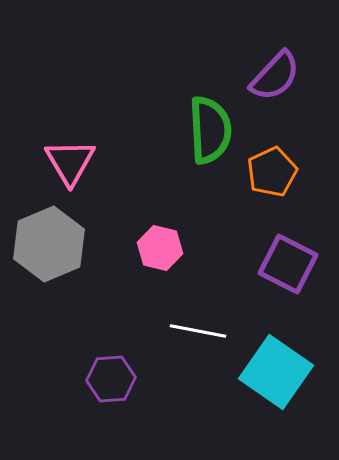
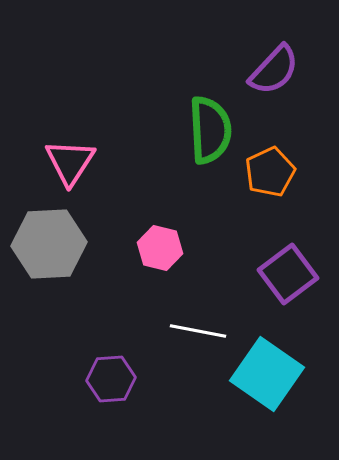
purple semicircle: moved 1 px left, 6 px up
pink triangle: rotated 4 degrees clockwise
orange pentagon: moved 2 px left
gray hexagon: rotated 20 degrees clockwise
purple square: moved 10 px down; rotated 26 degrees clockwise
cyan square: moved 9 px left, 2 px down
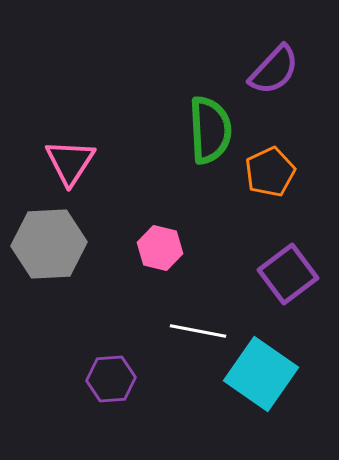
cyan square: moved 6 px left
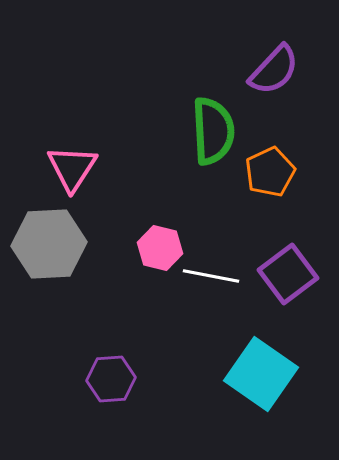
green semicircle: moved 3 px right, 1 px down
pink triangle: moved 2 px right, 6 px down
white line: moved 13 px right, 55 px up
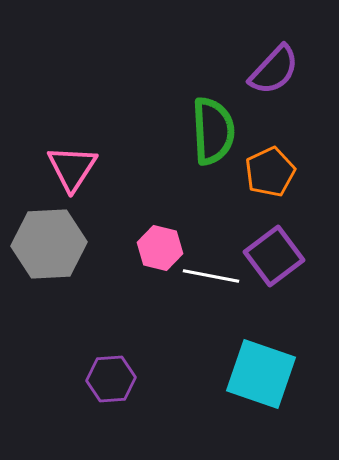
purple square: moved 14 px left, 18 px up
cyan square: rotated 16 degrees counterclockwise
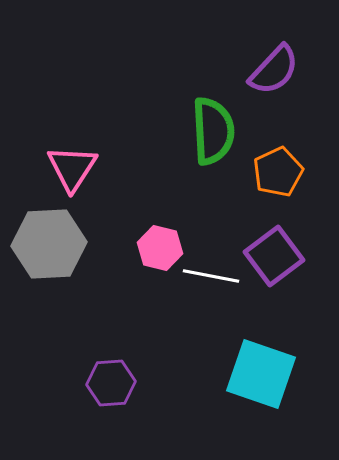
orange pentagon: moved 8 px right
purple hexagon: moved 4 px down
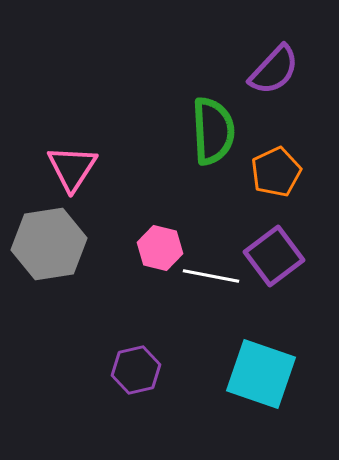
orange pentagon: moved 2 px left
gray hexagon: rotated 6 degrees counterclockwise
purple hexagon: moved 25 px right, 13 px up; rotated 9 degrees counterclockwise
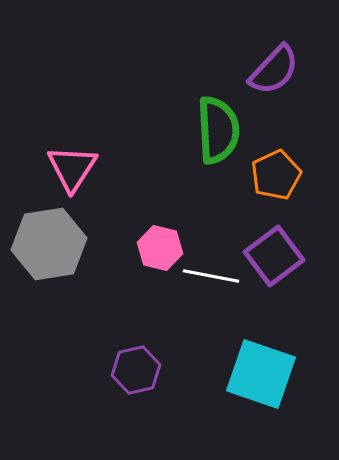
green semicircle: moved 5 px right, 1 px up
orange pentagon: moved 3 px down
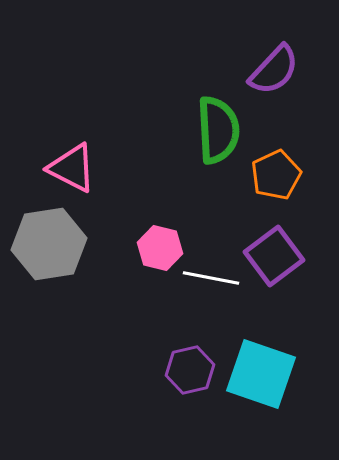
pink triangle: rotated 36 degrees counterclockwise
white line: moved 2 px down
purple hexagon: moved 54 px right
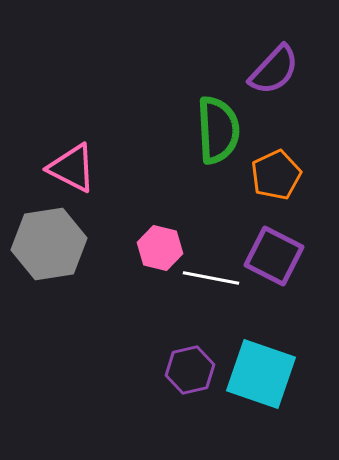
purple square: rotated 26 degrees counterclockwise
